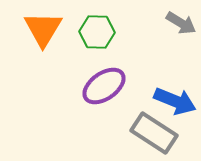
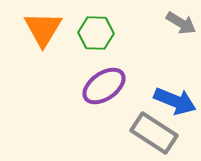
green hexagon: moved 1 px left, 1 px down
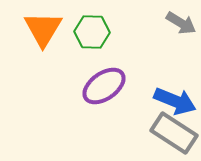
green hexagon: moved 4 px left, 1 px up
gray rectangle: moved 20 px right
